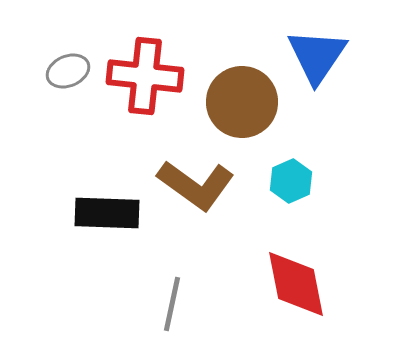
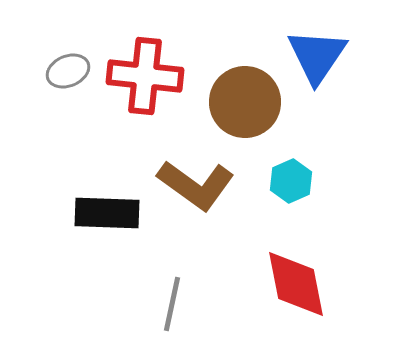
brown circle: moved 3 px right
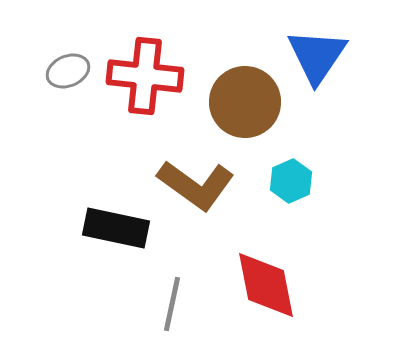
black rectangle: moved 9 px right, 15 px down; rotated 10 degrees clockwise
red diamond: moved 30 px left, 1 px down
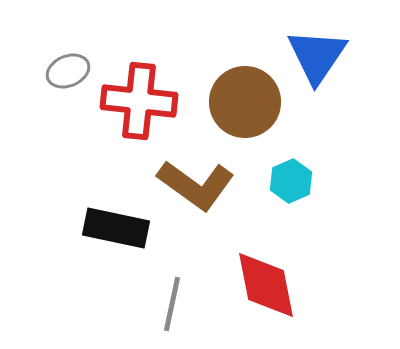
red cross: moved 6 px left, 25 px down
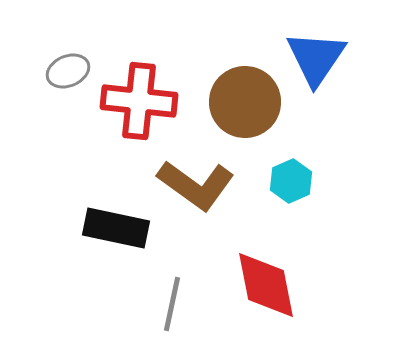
blue triangle: moved 1 px left, 2 px down
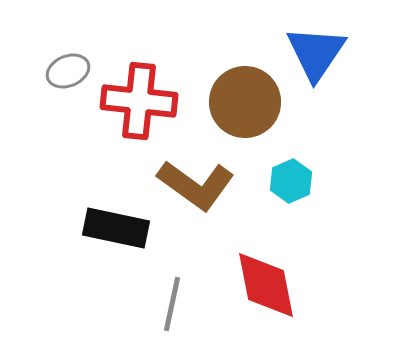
blue triangle: moved 5 px up
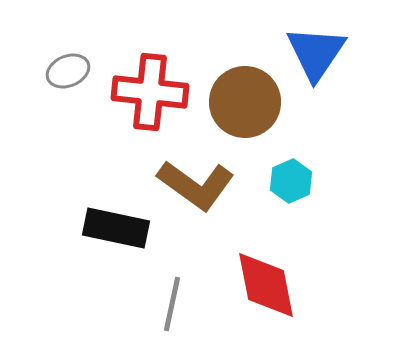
red cross: moved 11 px right, 9 px up
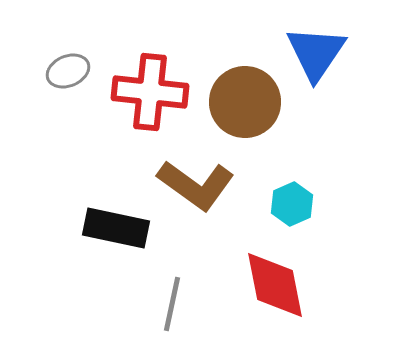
cyan hexagon: moved 1 px right, 23 px down
red diamond: moved 9 px right
